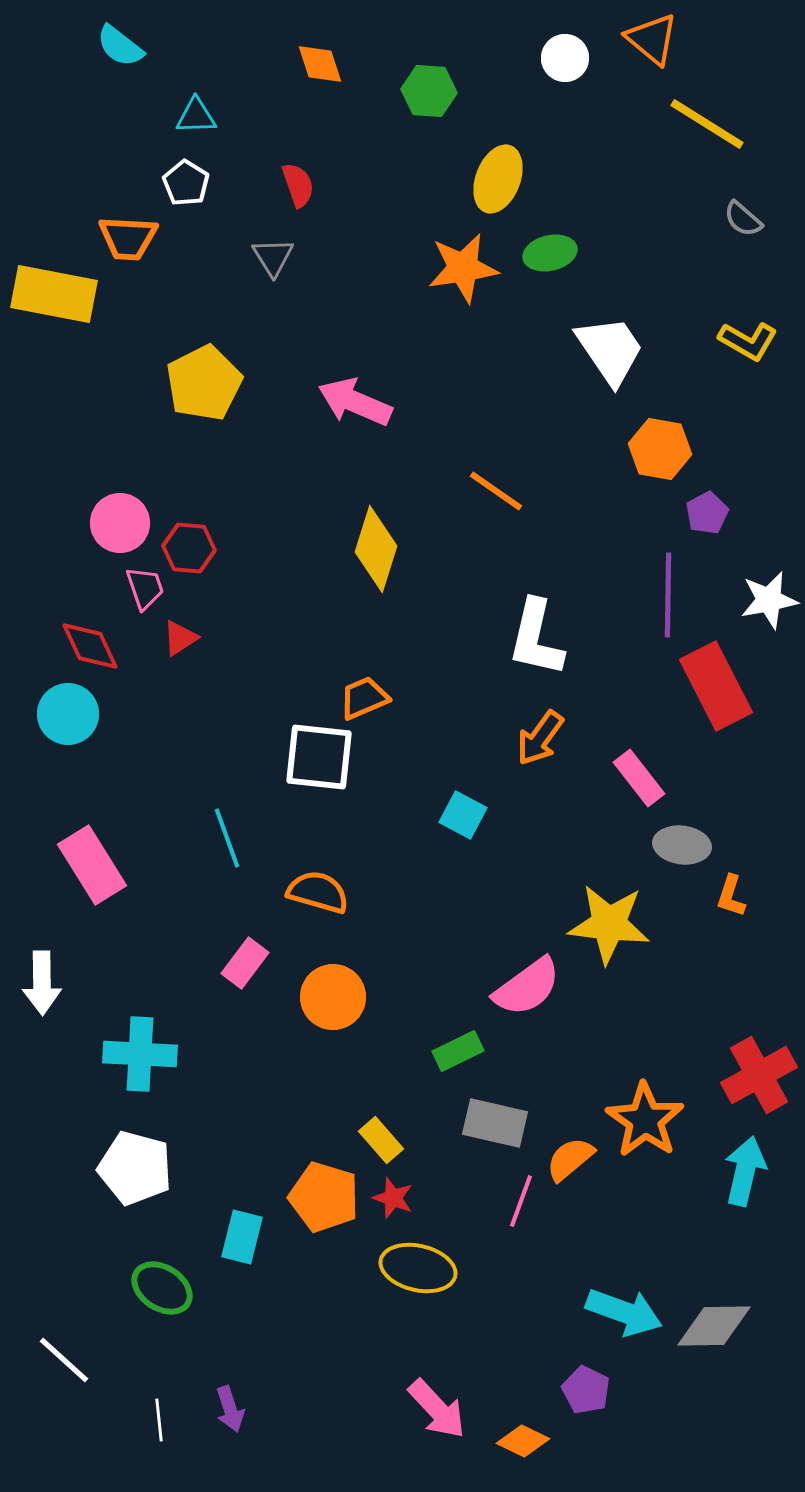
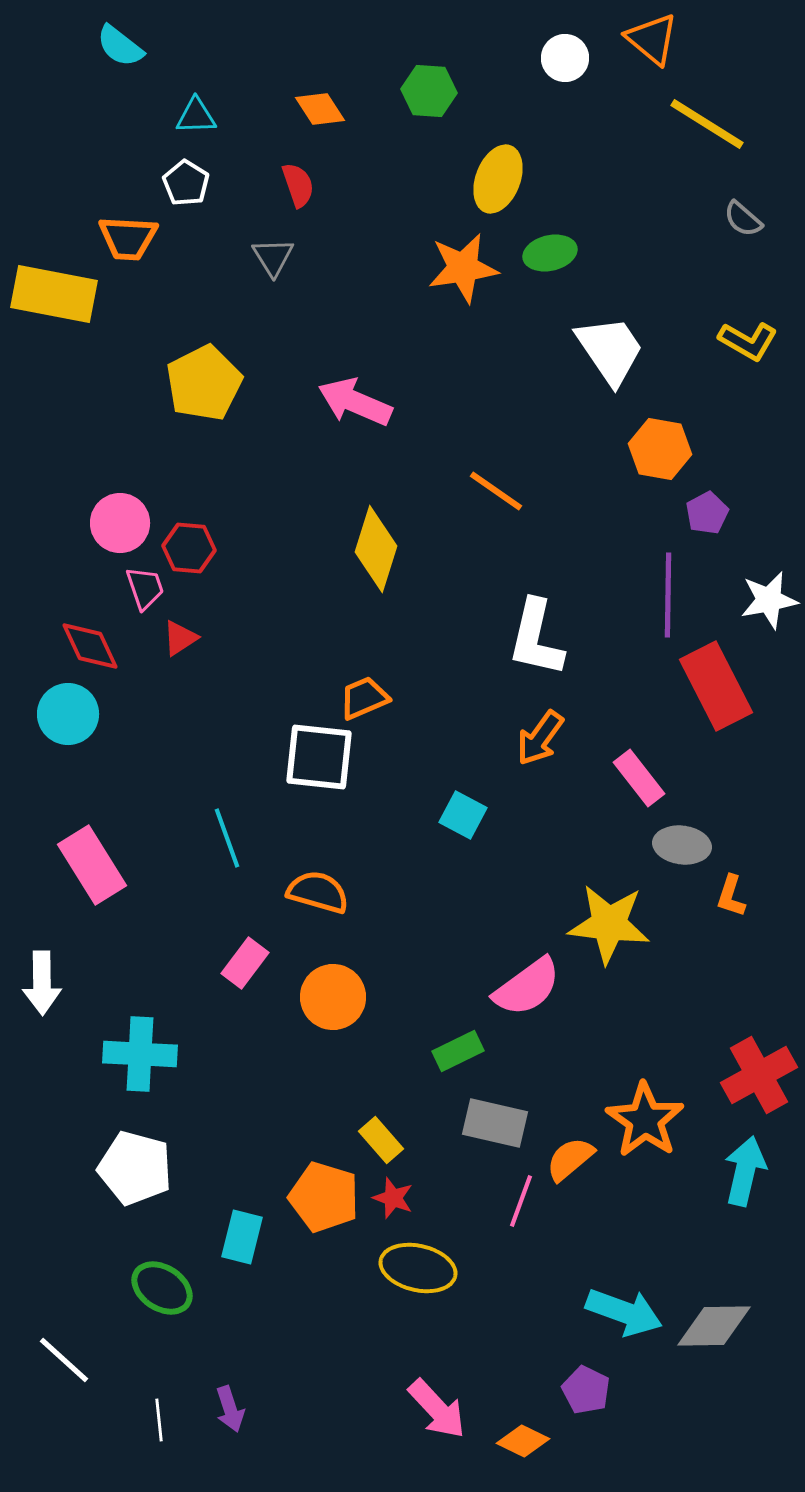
orange diamond at (320, 64): moved 45 px down; rotated 15 degrees counterclockwise
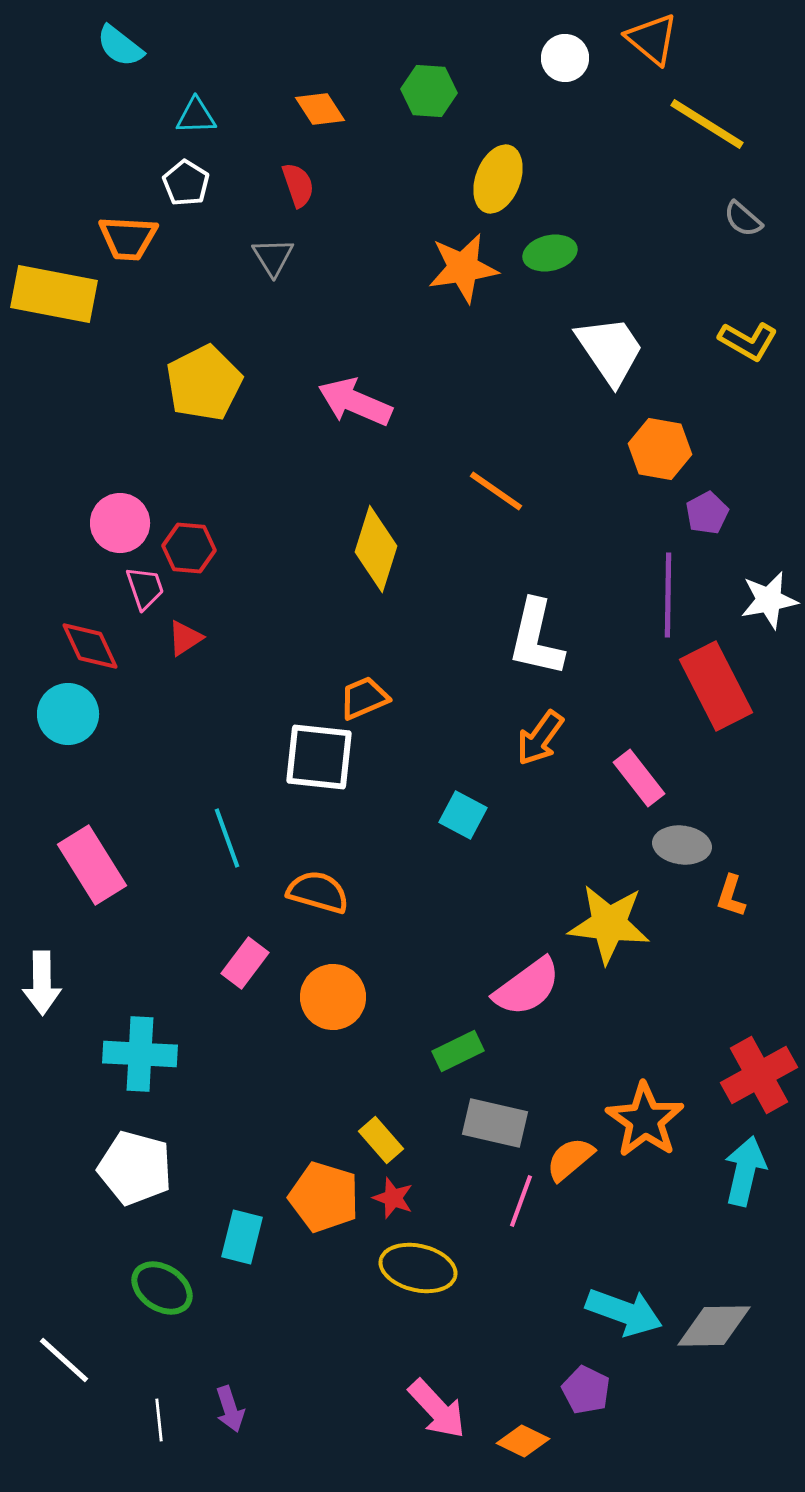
red triangle at (180, 638): moved 5 px right
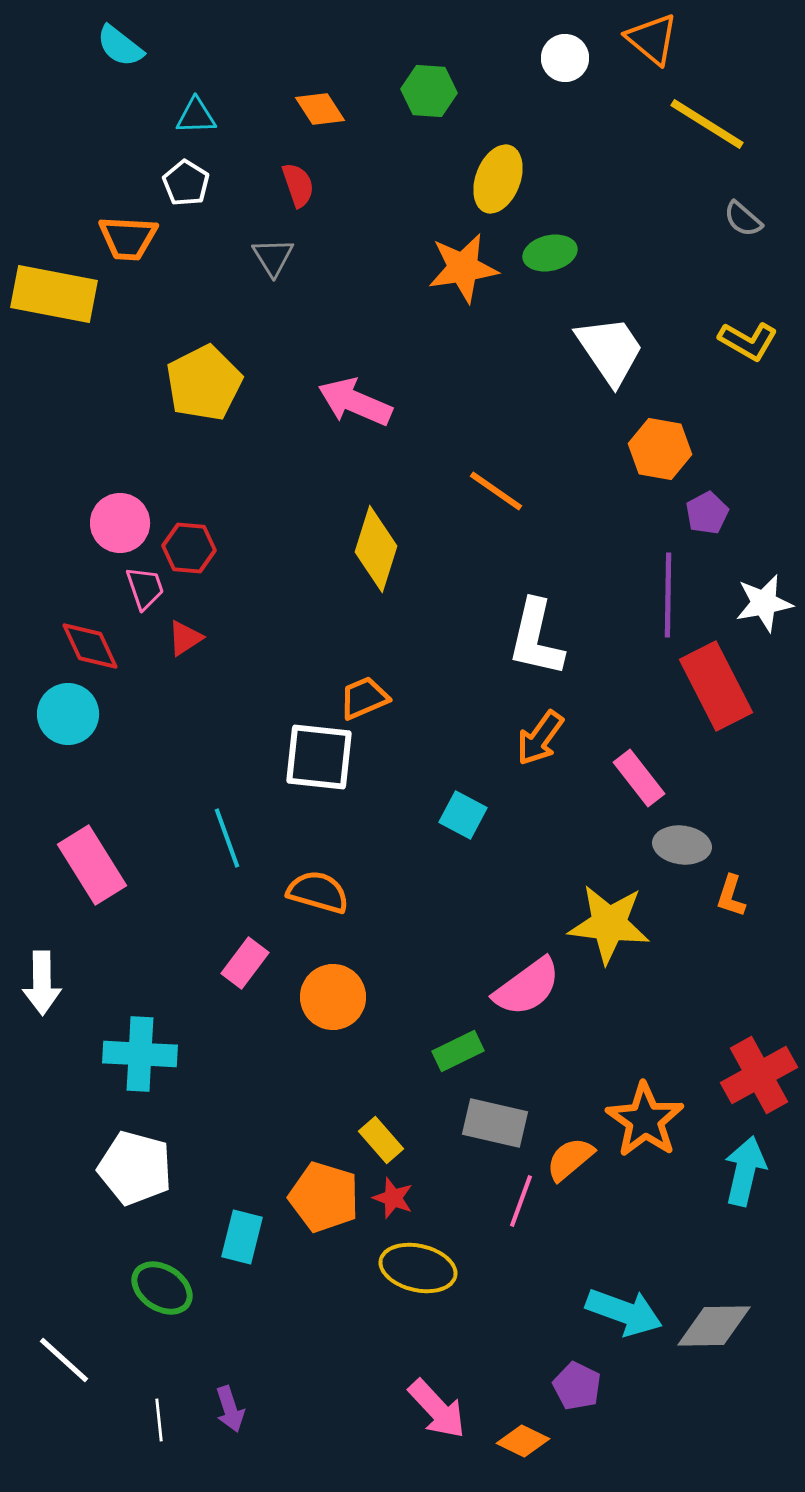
white star at (769, 600): moved 5 px left, 3 px down
purple pentagon at (586, 1390): moved 9 px left, 4 px up
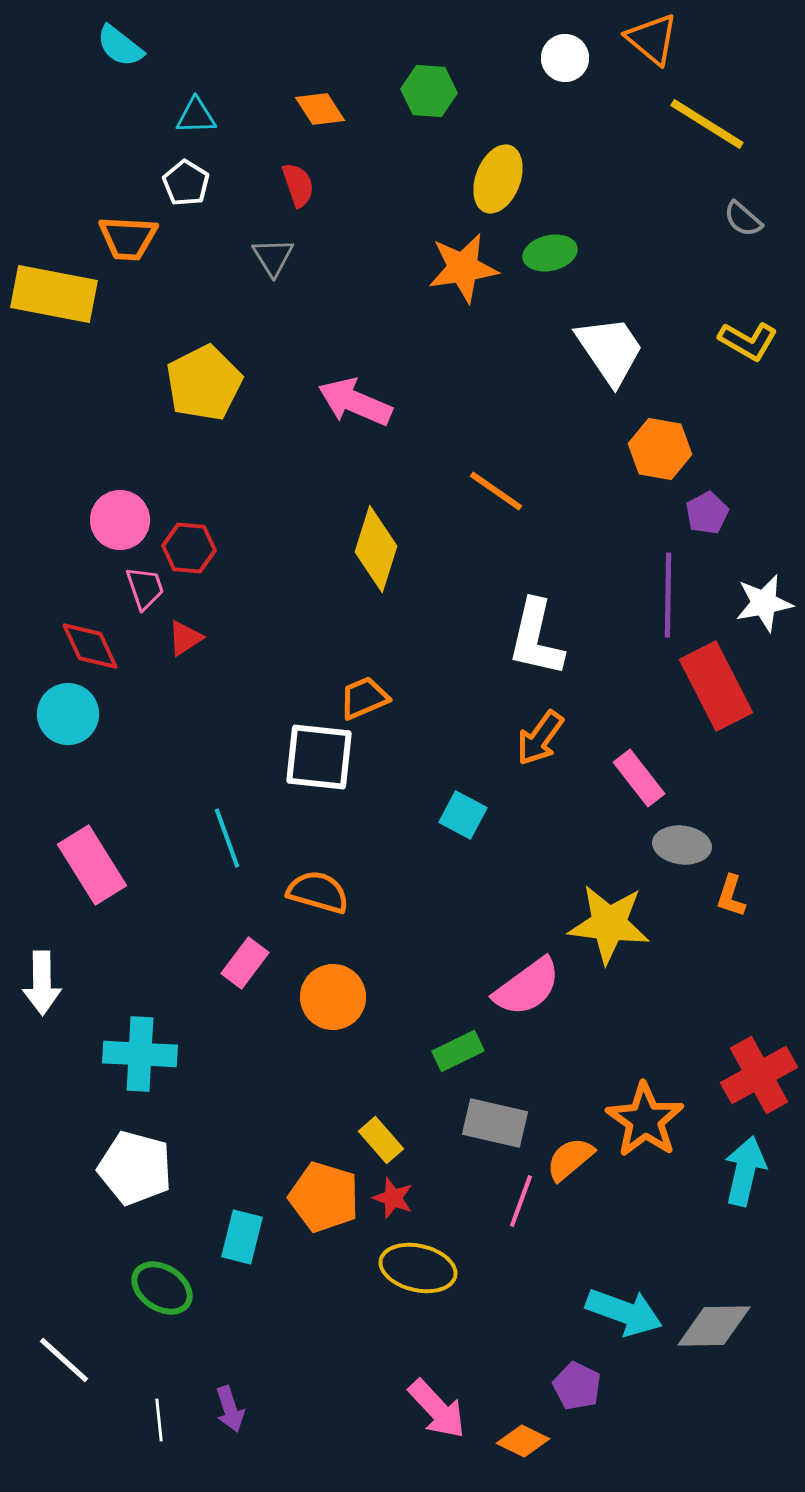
pink circle at (120, 523): moved 3 px up
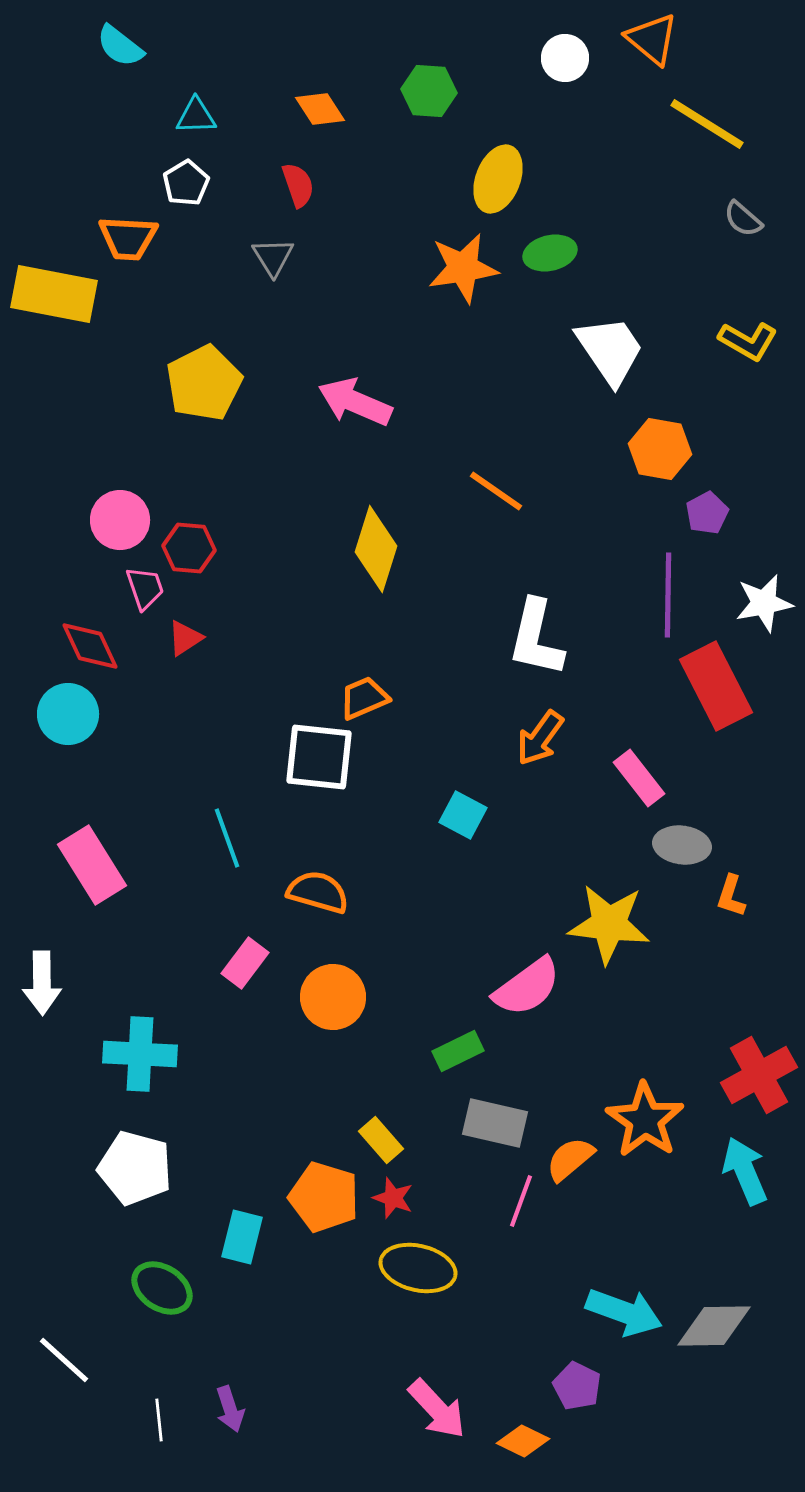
white pentagon at (186, 183): rotated 9 degrees clockwise
cyan arrow at (745, 1171): rotated 36 degrees counterclockwise
